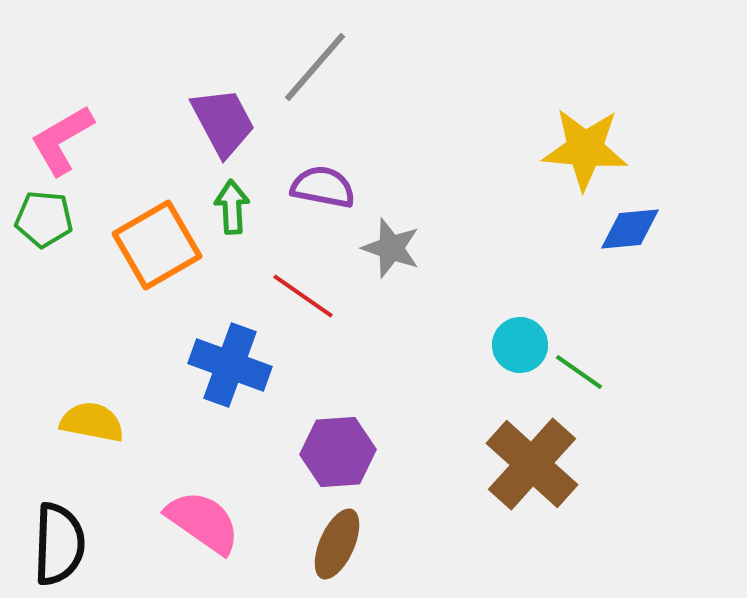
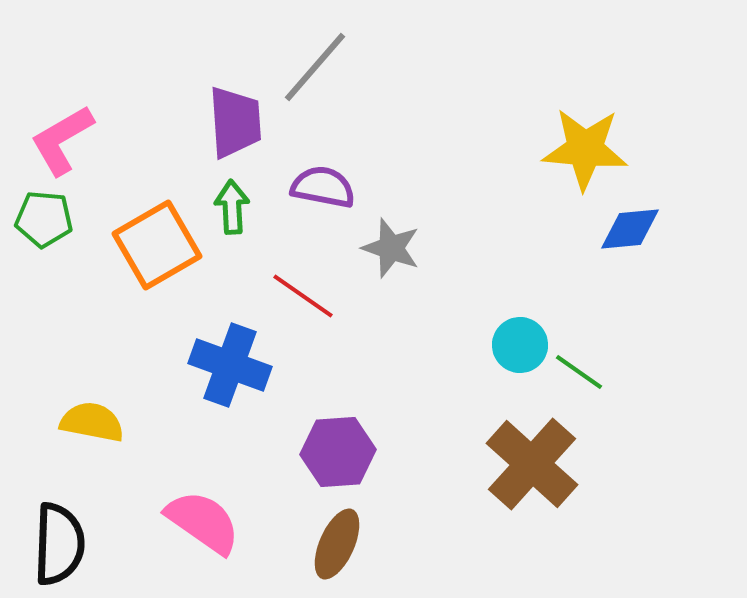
purple trapezoid: moved 12 px right; rotated 24 degrees clockwise
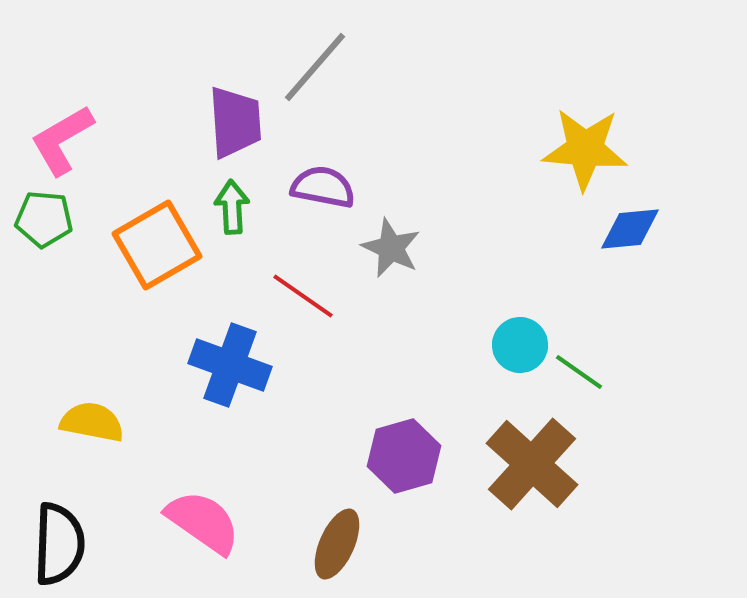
gray star: rotated 6 degrees clockwise
purple hexagon: moved 66 px right, 4 px down; rotated 12 degrees counterclockwise
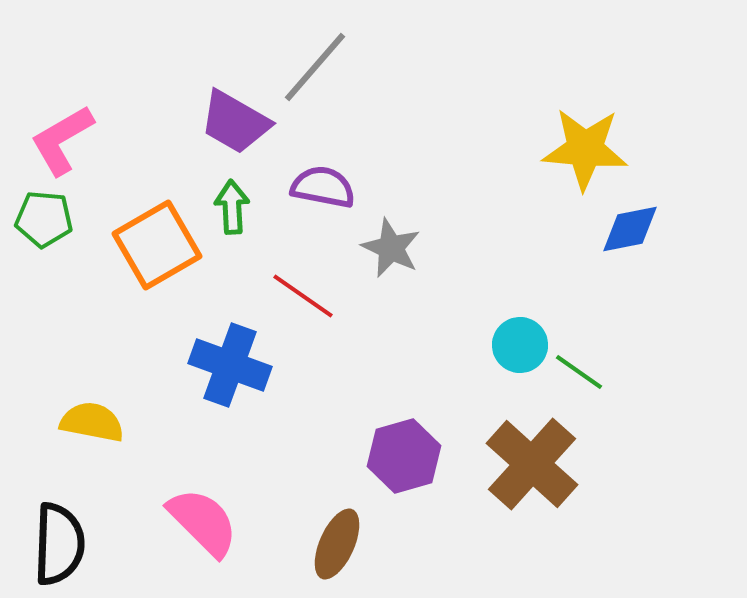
purple trapezoid: rotated 124 degrees clockwise
blue diamond: rotated 6 degrees counterclockwise
pink semicircle: rotated 10 degrees clockwise
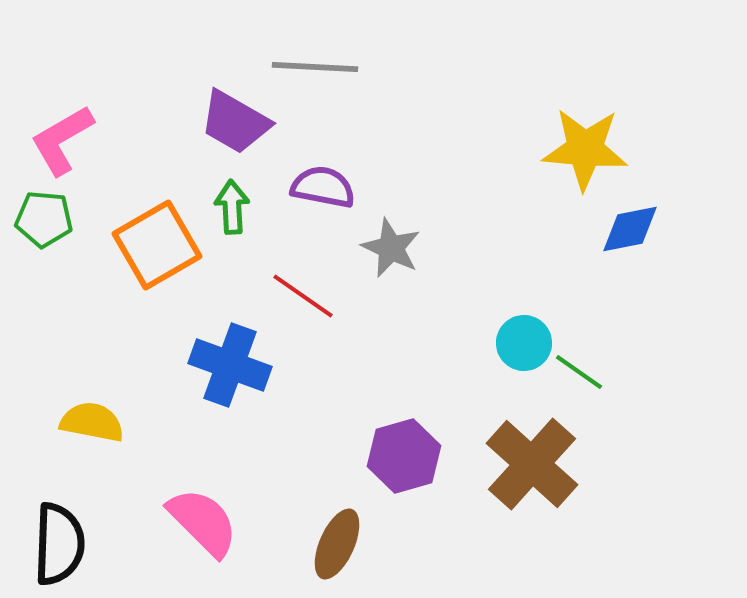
gray line: rotated 52 degrees clockwise
cyan circle: moved 4 px right, 2 px up
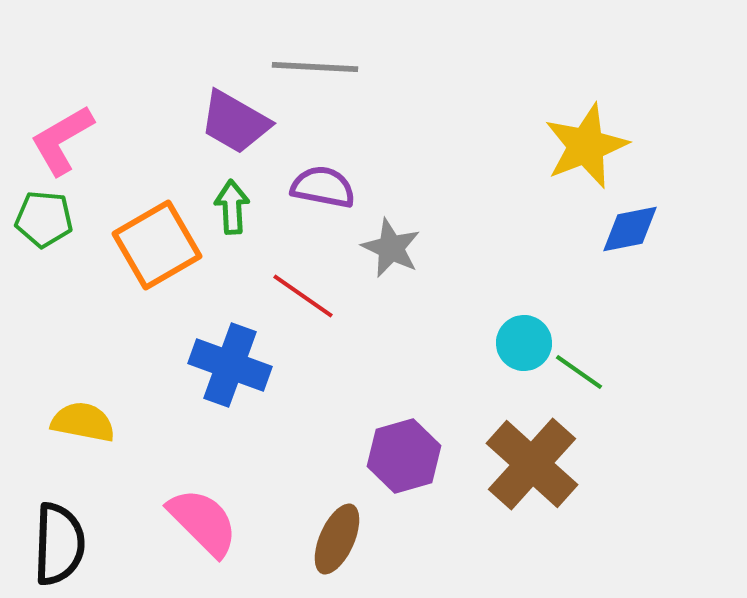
yellow star: moved 1 px right, 3 px up; rotated 26 degrees counterclockwise
yellow semicircle: moved 9 px left
brown ellipse: moved 5 px up
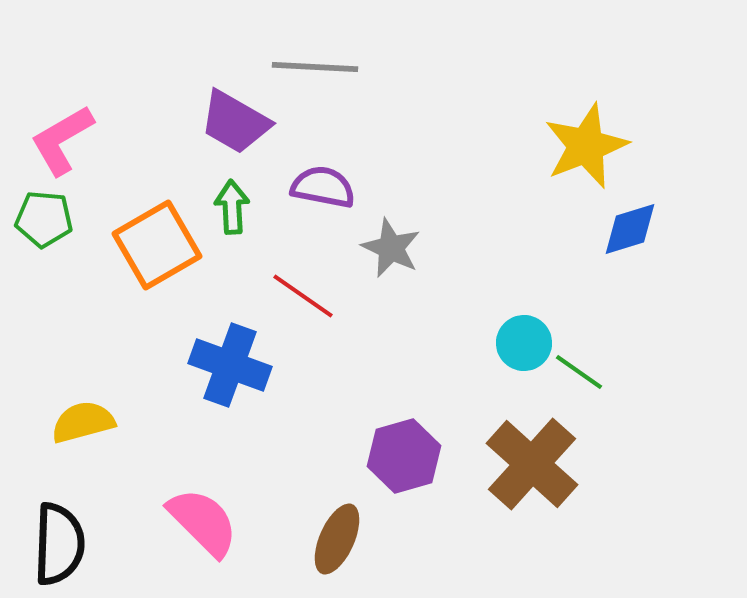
blue diamond: rotated 6 degrees counterclockwise
yellow semicircle: rotated 26 degrees counterclockwise
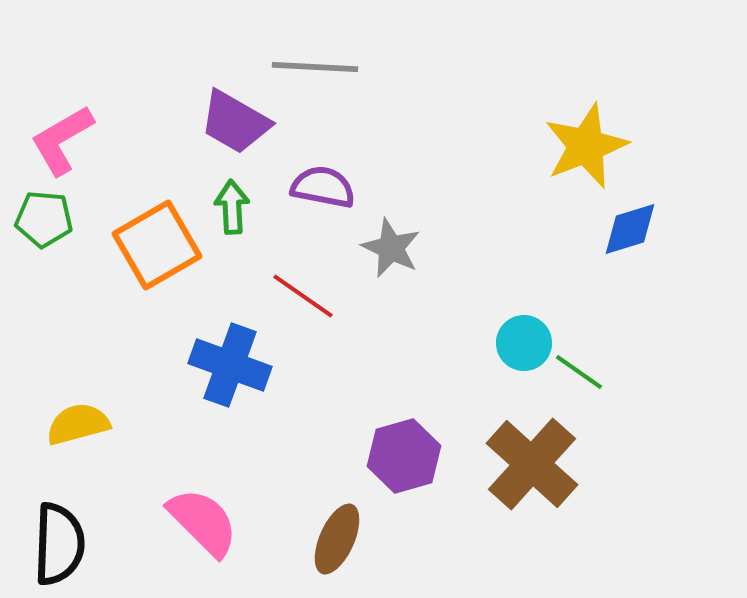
yellow semicircle: moved 5 px left, 2 px down
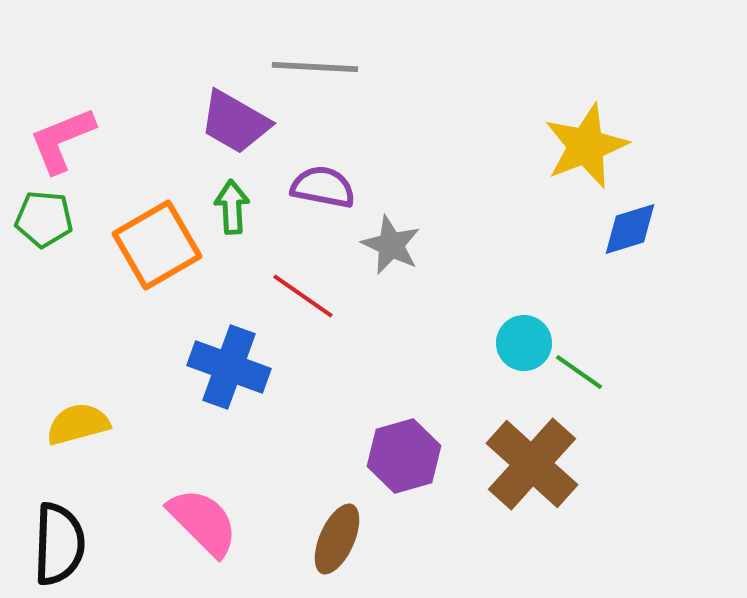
pink L-shape: rotated 8 degrees clockwise
gray star: moved 3 px up
blue cross: moved 1 px left, 2 px down
